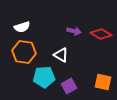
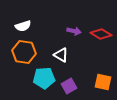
white semicircle: moved 1 px right, 1 px up
cyan pentagon: moved 1 px down
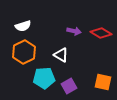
red diamond: moved 1 px up
orange hexagon: rotated 25 degrees clockwise
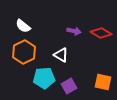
white semicircle: rotated 56 degrees clockwise
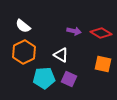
orange square: moved 18 px up
purple square: moved 7 px up; rotated 35 degrees counterclockwise
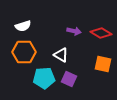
white semicircle: rotated 56 degrees counterclockwise
orange hexagon: rotated 25 degrees clockwise
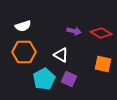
cyan pentagon: moved 1 px down; rotated 25 degrees counterclockwise
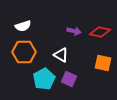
red diamond: moved 1 px left, 1 px up; rotated 20 degrees counterclockwise
orange square: moved 1 px up
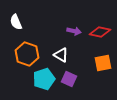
white semicircle: moved 7 px left, 4 px up; rotated 84 degrees clockwise
orange hexagon: moved 3 px right, 2 px down; rotated 20 degrees clockwise
orange square: rotated 24 degrees counterclockwise
cyan pentagon: rotated 10 degrees clockwise
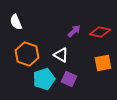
purple arrow: rotated 56 degrees counterclockwise
